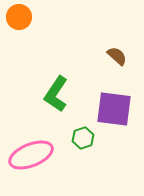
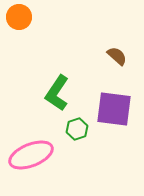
green L-shape: moved 1 px right, 1 px up
green hexagon: moved 6 px left, 9 px up
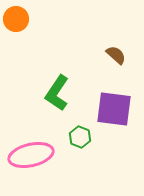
orange circle: moved 3 px left, 2 px down
brown semicircle: moved 1 px left, 1 px up
green hexagon: moved 3 px right, 8 px down; rotated 20 degrees counterclockwise
pink ellipse: rotated 9 degrees clockwise
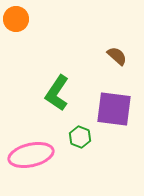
brown semicircle: moved 1 px right, 1 px down
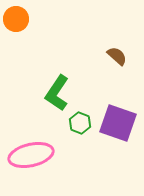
purple square: moved 4 px right, 14 px down; rotated 12 degrees clockwise
green hexagon: moved 14 px up
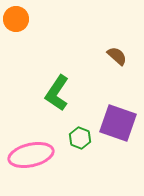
green hexagon: moved 15 px down
